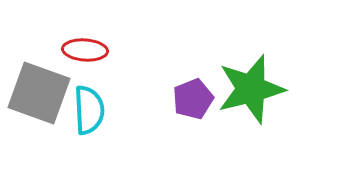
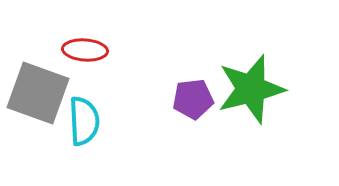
gray square: moved 1 px left
purple pentagon: rotated 15 degrees clockwise
cyan semicircle: moved 5 px left, 11 px down
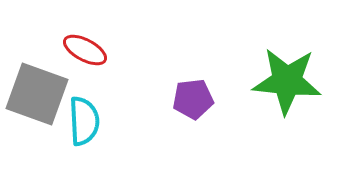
red ellipse: rotated 24 degrees clockwise
green star: moved 36 px right, 8 px up; rotated 20 degrees clockwise
gray square: moved 1 px left, 1 px down
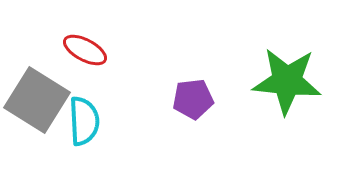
gray square: moved 6 px down; rotated 12 degrees clockwise
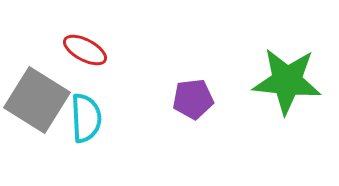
cyan semicircle: moved 2 px right, 3 px up
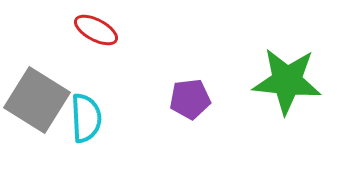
red ellipse: moved 11 px right, 20 px up
purple pentagon: moved 3 px left
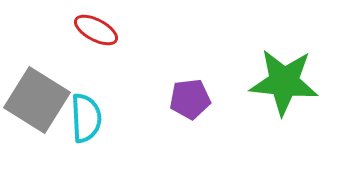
green star: moved 3 px left, 1 px down
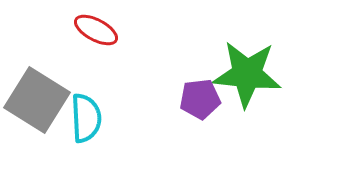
green star: moved 37 px left, 8 px up
purple pentagon: moved 10 px right
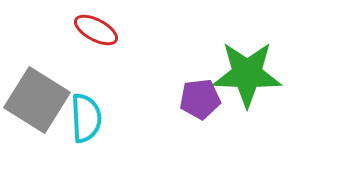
green star: rotated 4 degrees counterclockwise
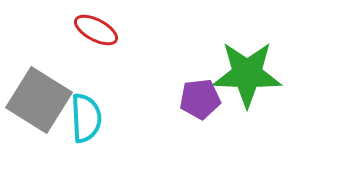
gray square: moved 2 px right
